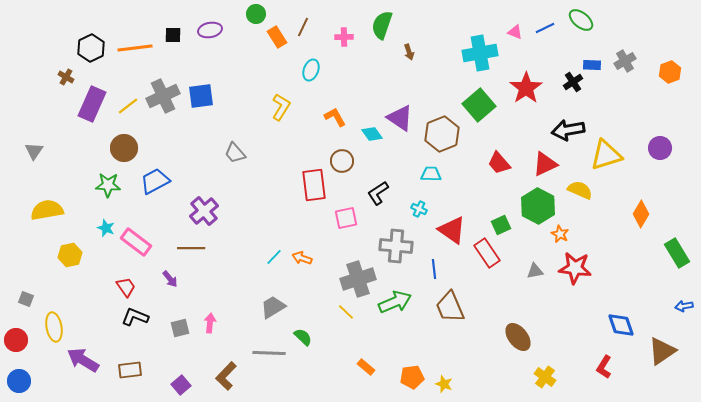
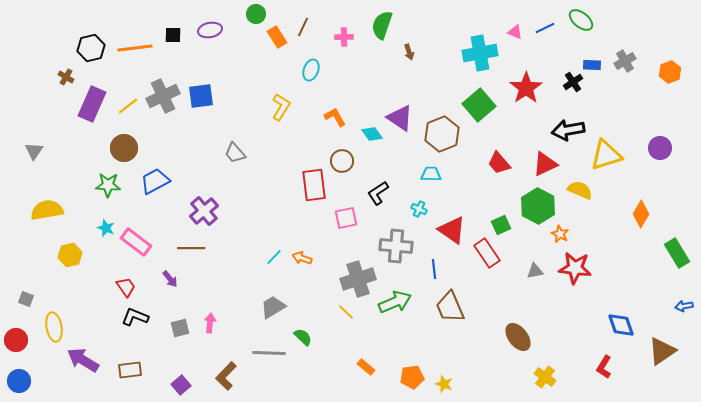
black hexagon at (91, 48): rotated 12 degrees clockwise
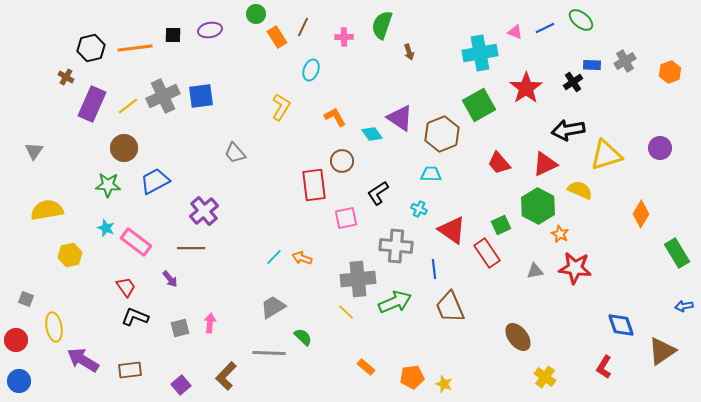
green square at (479, 105): rotated 12 degrees clockwise
gray cross at (358, 279): rotated 12 degrees clockwise
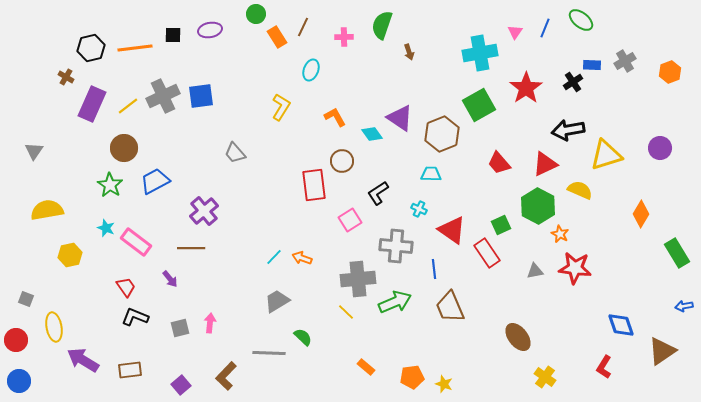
blue line at (545, 28): rotated 42 degrees counterclockwise
pink triangle at (515, 32): rotated 42 degrees clockwise
green star at (108, 185): moved 2 px right; rotated 30 degrees clockwise
pink square at (346, 218): moved 4 px right, 2 px down; rotated 20 degrees counterclockwise
gray trapezoid at (273, 307): moved 4 px right, 6 px up
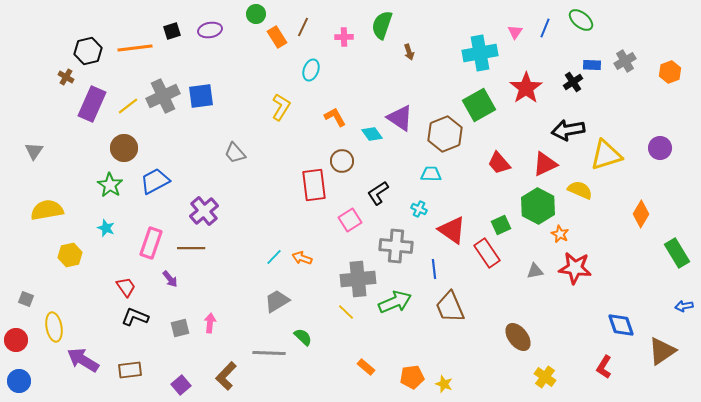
black square at (173, 35): moved 1 px left, 4 px up; rotated 18 degrees counterclockwise
black hexagon at (91, 48): moved 3 px left, 3 px down
brown hexagon at (442, 134): moved 3 px right
pink rectangle at (136, 242): moved 15 px right, 1 px down; rotated 72 degrees clockwise
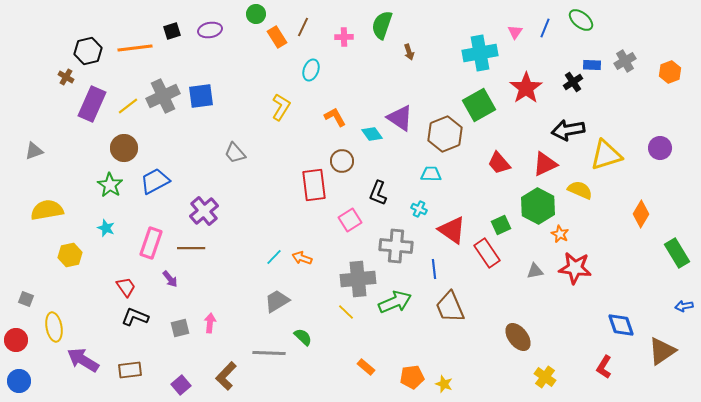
gray triangle at (34, 151): rotated 36 degrees clockwise
black L-shape at (378, 193): rotated 35 degrees counterclockwise
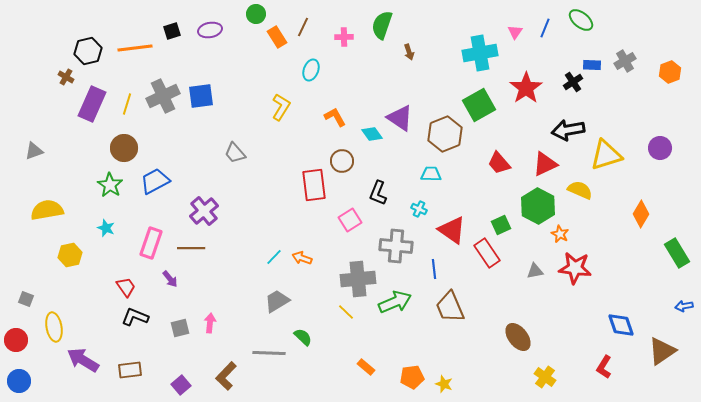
yellow line at (128, 106): moved 1 px left, 2 px up; rotated 35 degrees counterclockwise
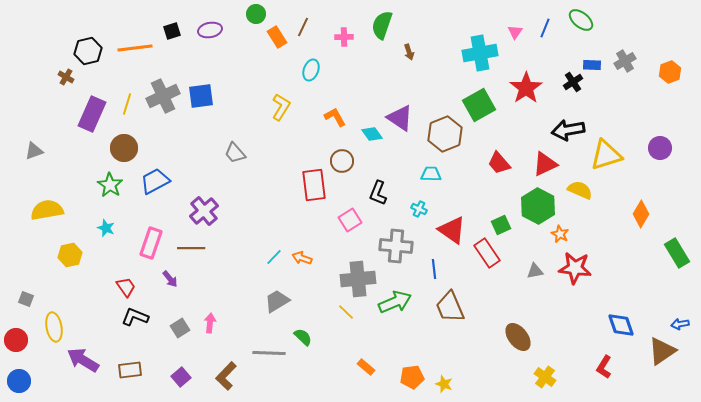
purple rectangle at (92, 104): moved 10 px down
blue arrow at (684, 306): moved 4 px left, 18 px down
gray square at (180, 328): rotated 18 degrees counterclockwise
purple square at (181, 385): moved 8 px up
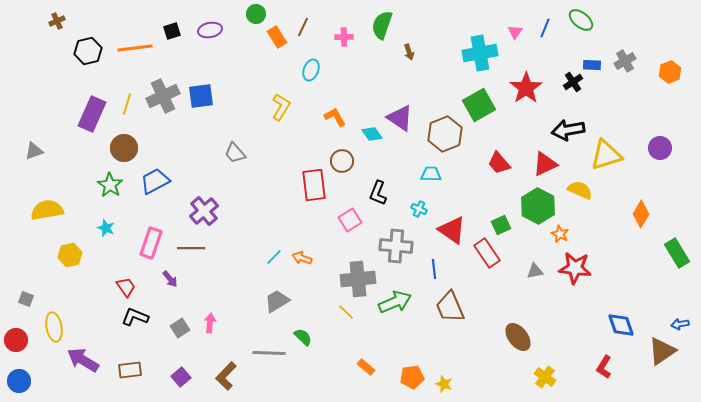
brown cross at (66, 77): moved 9 px left, 56 px up; rotated 35 degrees clockwise
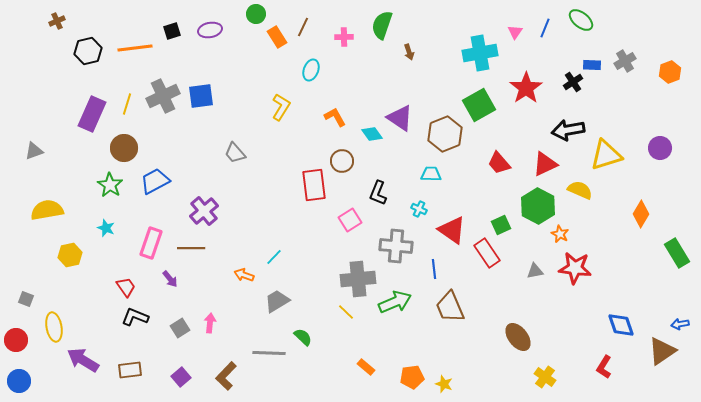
orange arrow at (302, 258): moved 58 px left, 17 px down
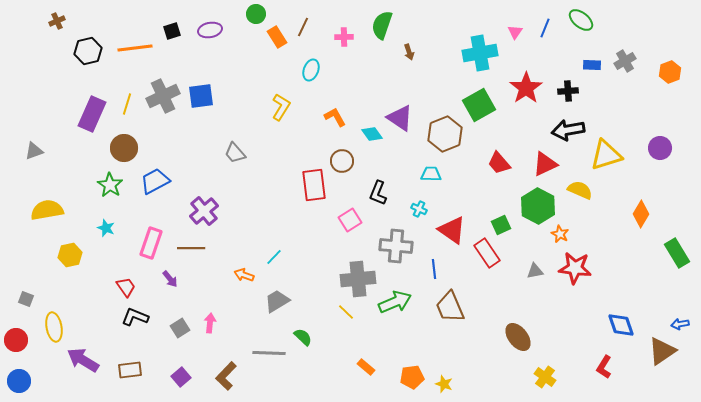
black cross at (573, 82): moved 5 px left, 9 px down; rotated 30 degrees clockwise
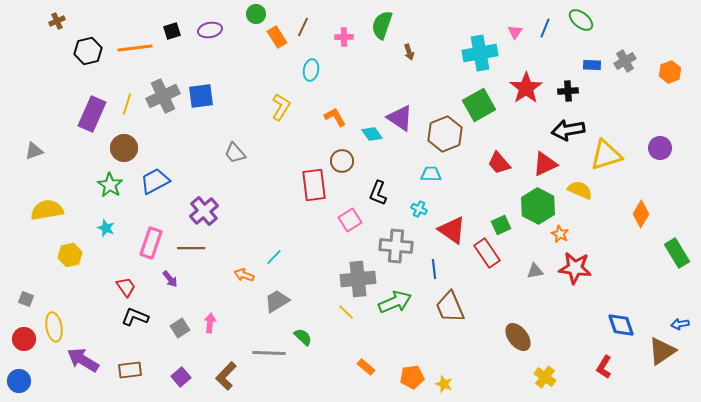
cyan ellipse at (311, 70): rotated 10 degrees counterclockwise
red circle at (16, 340): moved 8 px right, 1 px up
